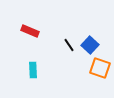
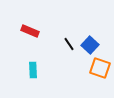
black line: moved 1 px up
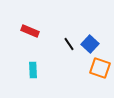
blue square: moved 1 px up
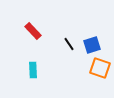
red rectangle: moved 3 px right; rotated 24 degrees clockwise
blue square: moved 2 px right, 1 px down; rotated 30 degrees clockwise
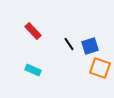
blue square: moved 2 px left, 1 px down
cyan rectangle: rotated 63 degrees counterclockwise
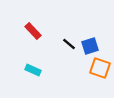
black line: rotated 16 degrees counterclockwise
